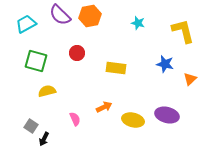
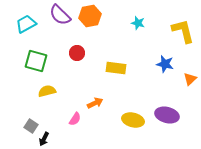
orange arrow: moved 9 px left, 4 px up
pink semicircle: rotated 56 degrees clockwise
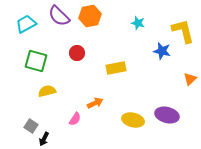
purple semicircle: moved 1 px left, 1 px down
blue star: moved 3 px left, 13 px up
yellow rectangle: rotated 18 degrees counterclockwise
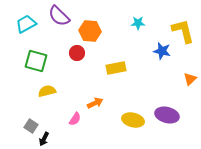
orange hexagon: moved 15 px down; rotated 15 degrees clockwise
cyan star: rotated 16 degrees counterclockwise
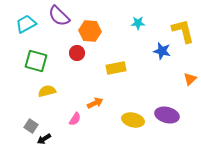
black arrow: rotated 32 degrees clockwise
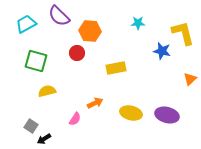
yellow L-shape: moved 2 px down
yellow ellipse: moved 2 px left, 7 px up
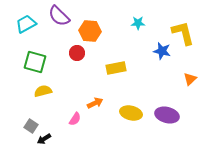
green square: moved 1 px left, 1 px down
yellow semicircle: moved 4 px left
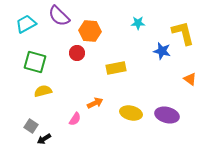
orange triangle: rotated 40 degrees counterclockwise
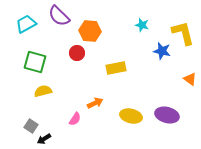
cyan star: moved 4 px right, 2 px down; rotated 16 degrees clockwise
yellow ellipse: moved 3 px down
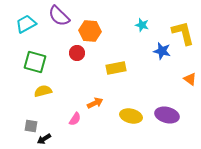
gray square: rotated 24 degrees counterclockwise
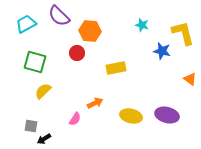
yellow semicircle: rotated 30 degrees counterclockwise
